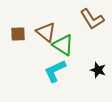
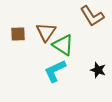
brown L-shape: moved 3 px up
brown triangle: rotated 25 degrees clockwise
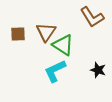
brown L-shape: moved 1 px down
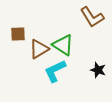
brown triangle: moved 7 px left, 17 px down; rotated 25 degrees clockwise
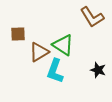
brown triangle: moved 3 px down
cyan L-shape: rotated 45 degrees counterclockwise
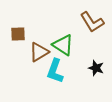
brown L-shape: moved 5 px down
black star: moved 2 px left, 2 px up
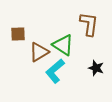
brown L-shape: moved 3 px left, 2 px down; rotated 140 degrees counterclockwise
cyan L-shape: rotated 30 degrees clockwise
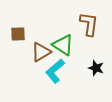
brown triangle: moved 2 px right
